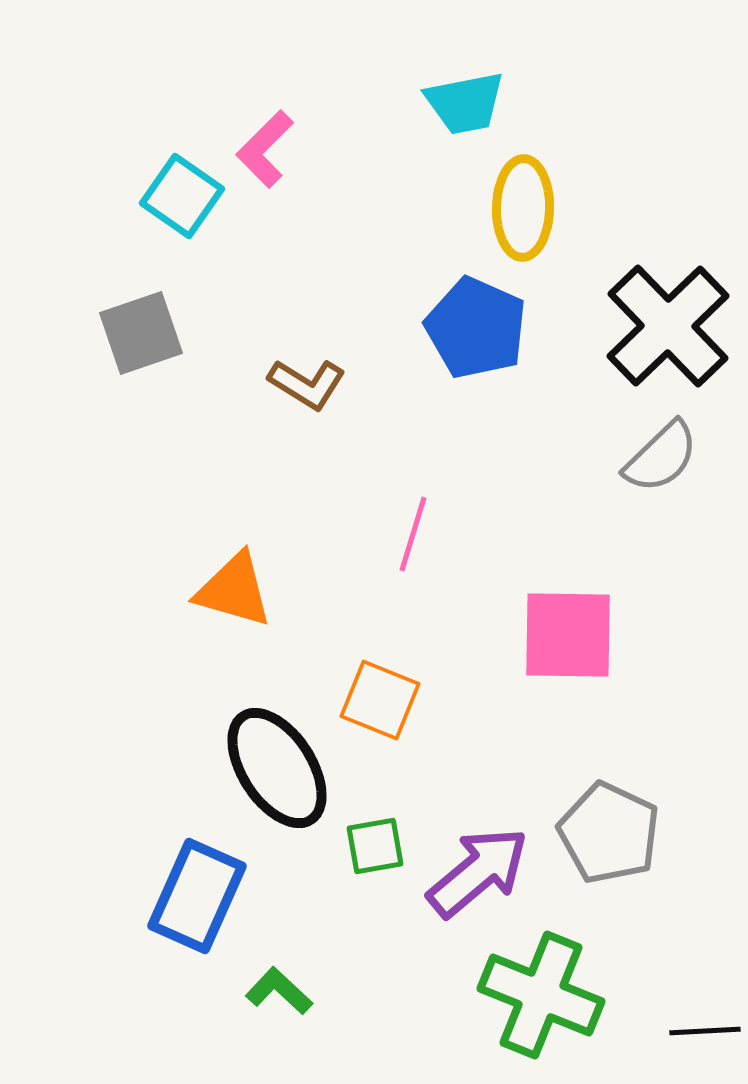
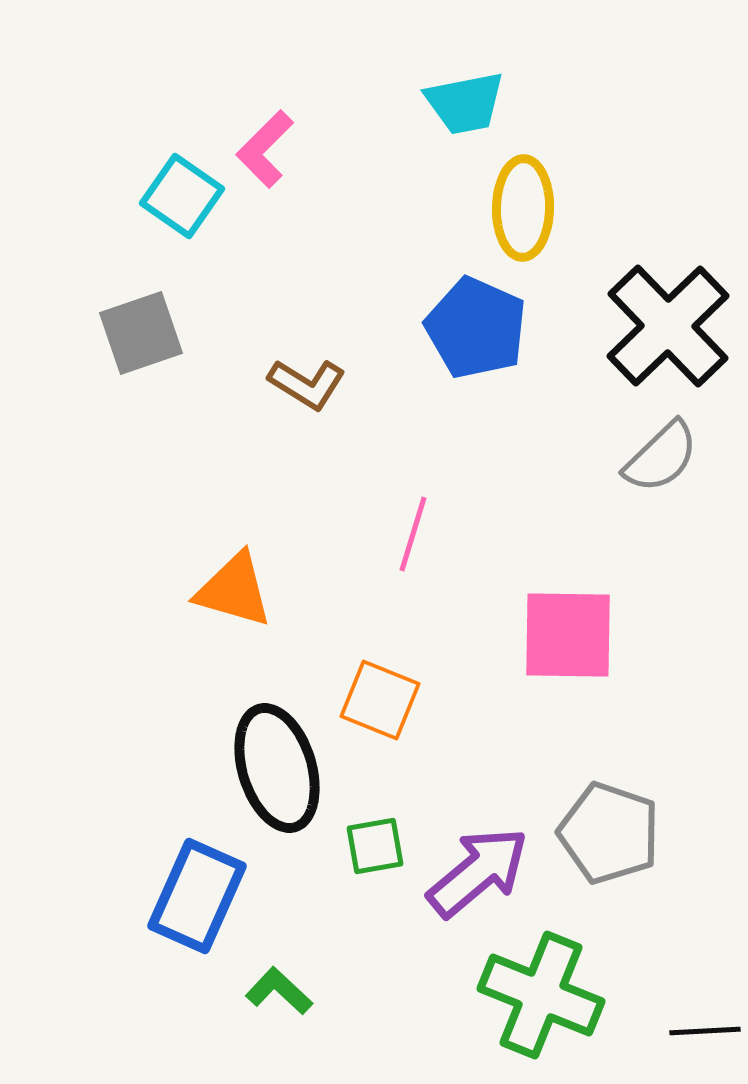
black ellipse: rotated 16 degrees clockwise
gray pentagon: rotated 6 degrees counterclockwise
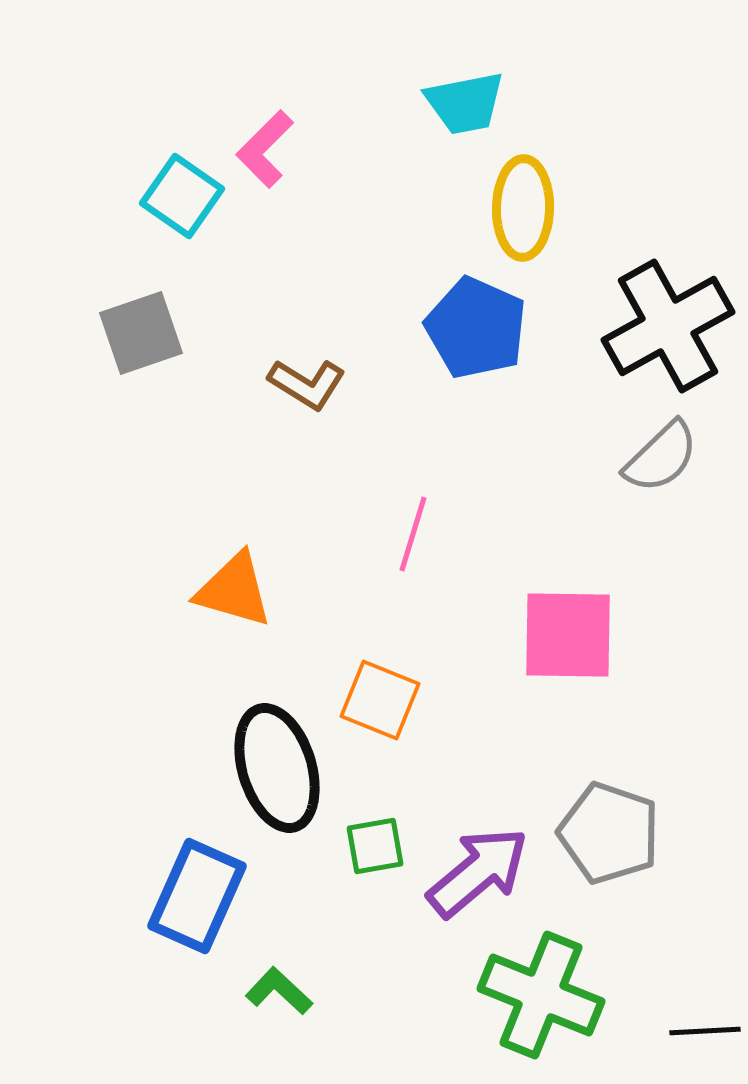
black cross: rotated 15 degrees clockwise
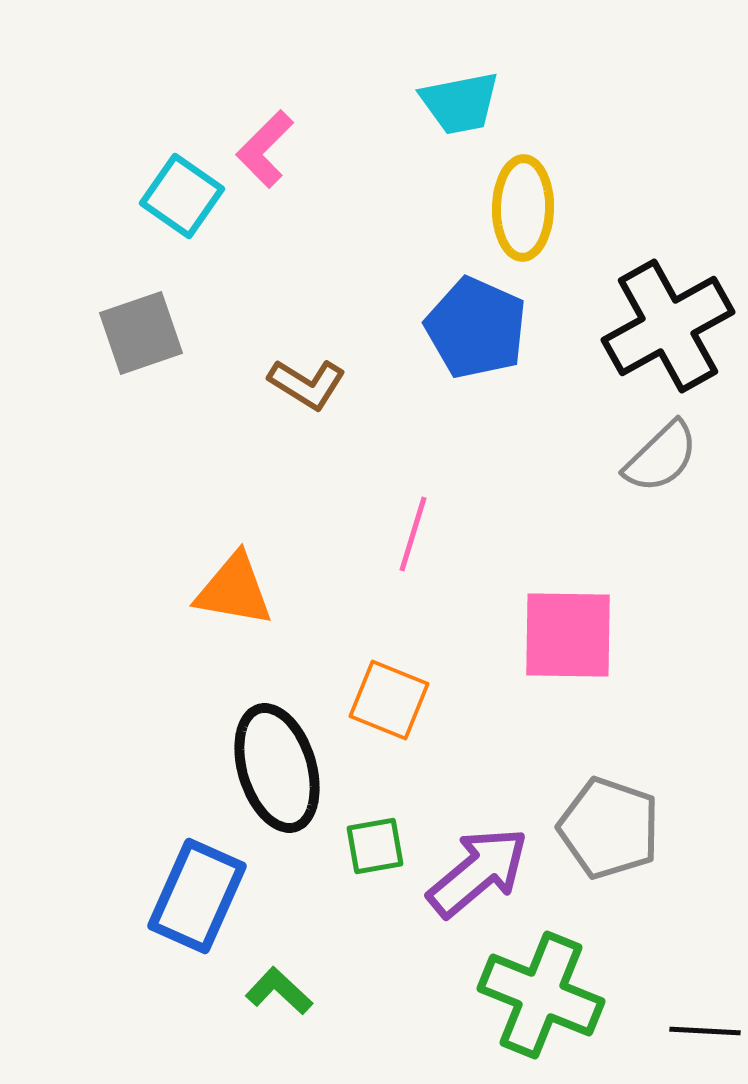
cyan trapezoid: moved 5 px left
orange triangle: rotated 6 degrees counterclockwise
orange square: moved 9 px right
gray pentagon: moved 5 px up
black line: rotated 6 degrees clockwise
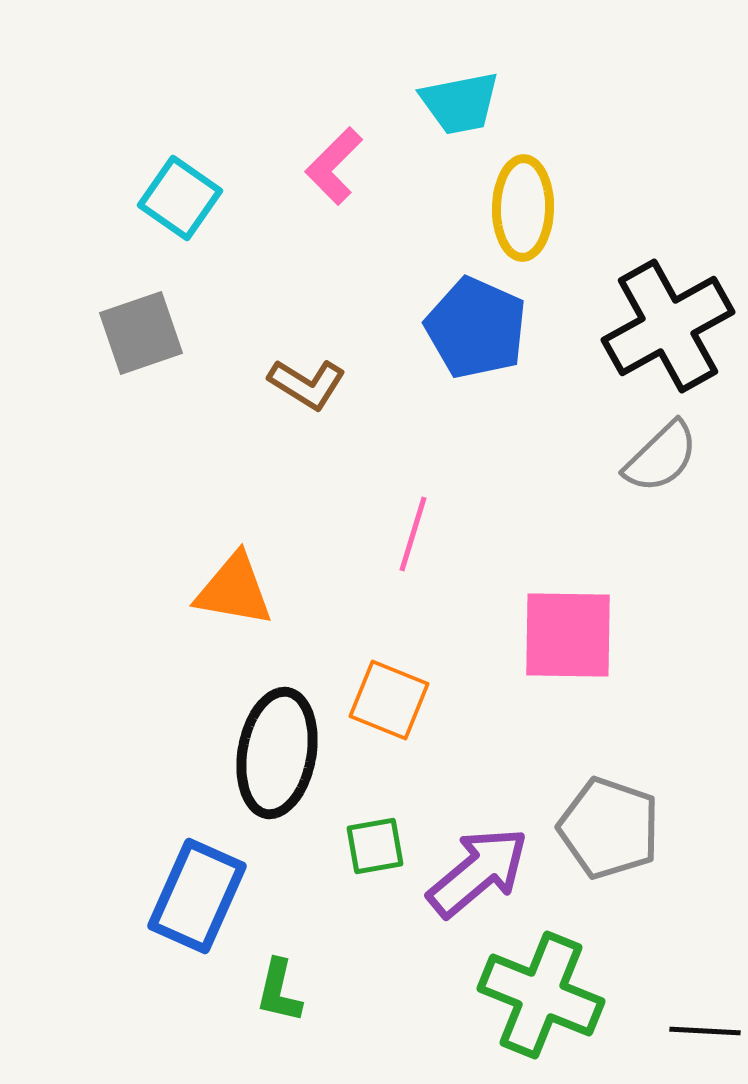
pink L-shape: moved 69 px right, 17 px down
cyan square: moved 2 px left, 2 px down
black ellipse: moved 15 px up; rotated 27 degrees clockwise
green L-shape: rotated 120 degrees counterclockwise
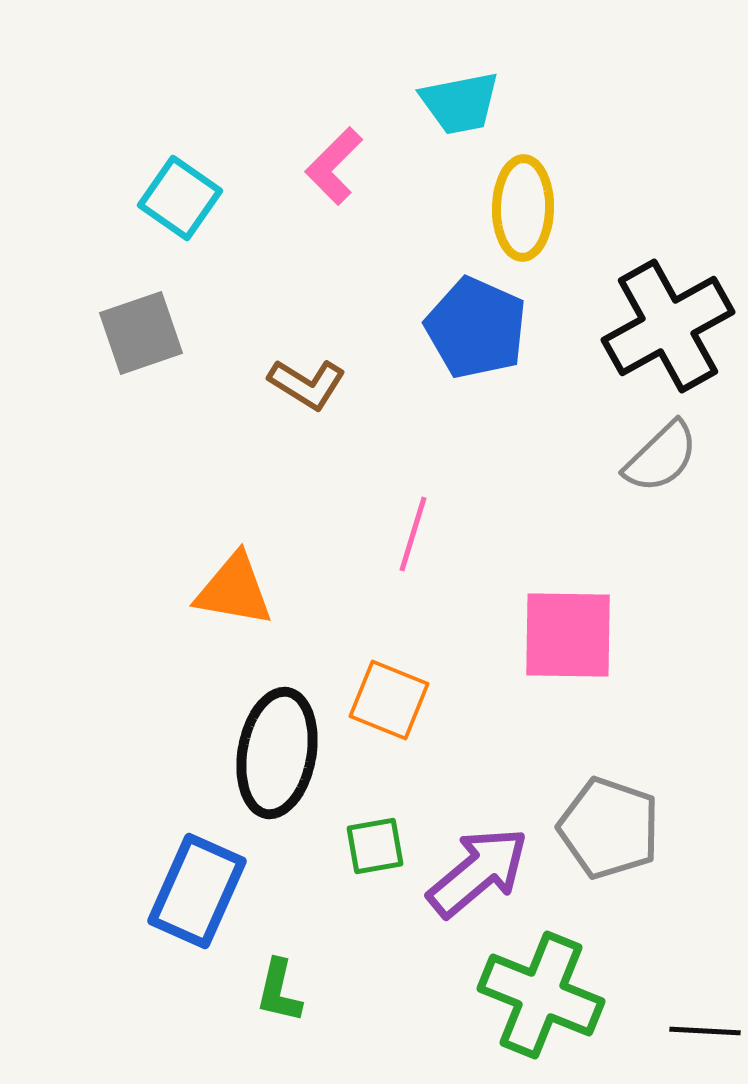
blue rectangle: moved 5 px up
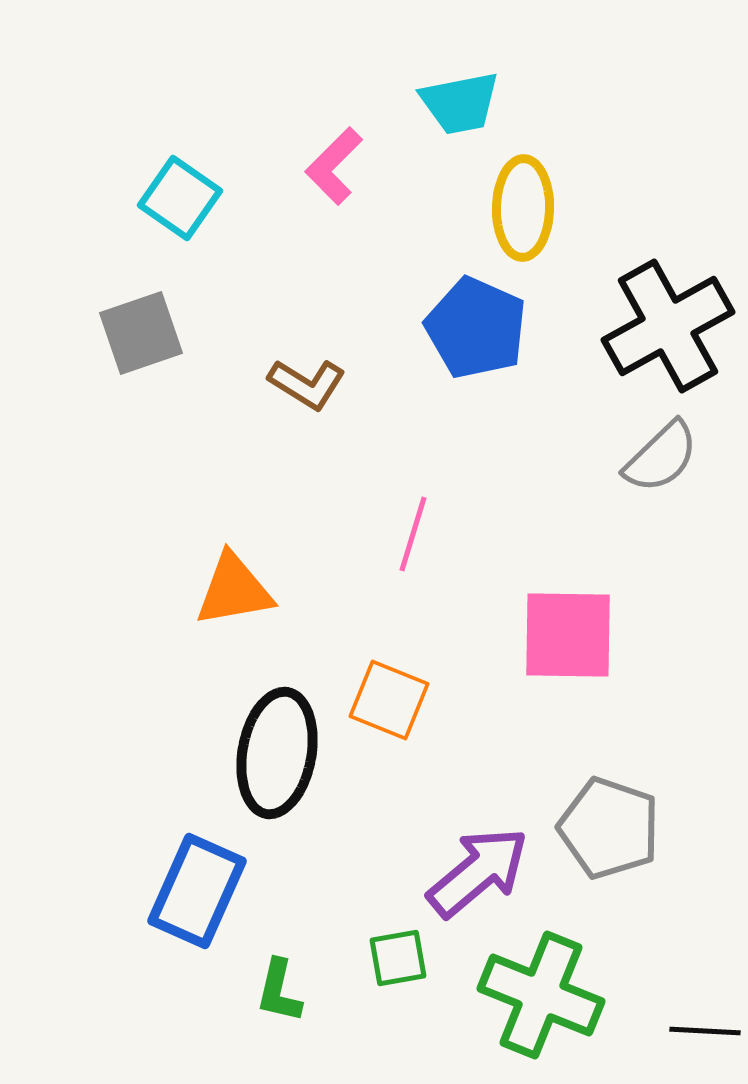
orange triangle: rotated 20 degrees counterclockwise
green square: moved 23 px right, 112 px down
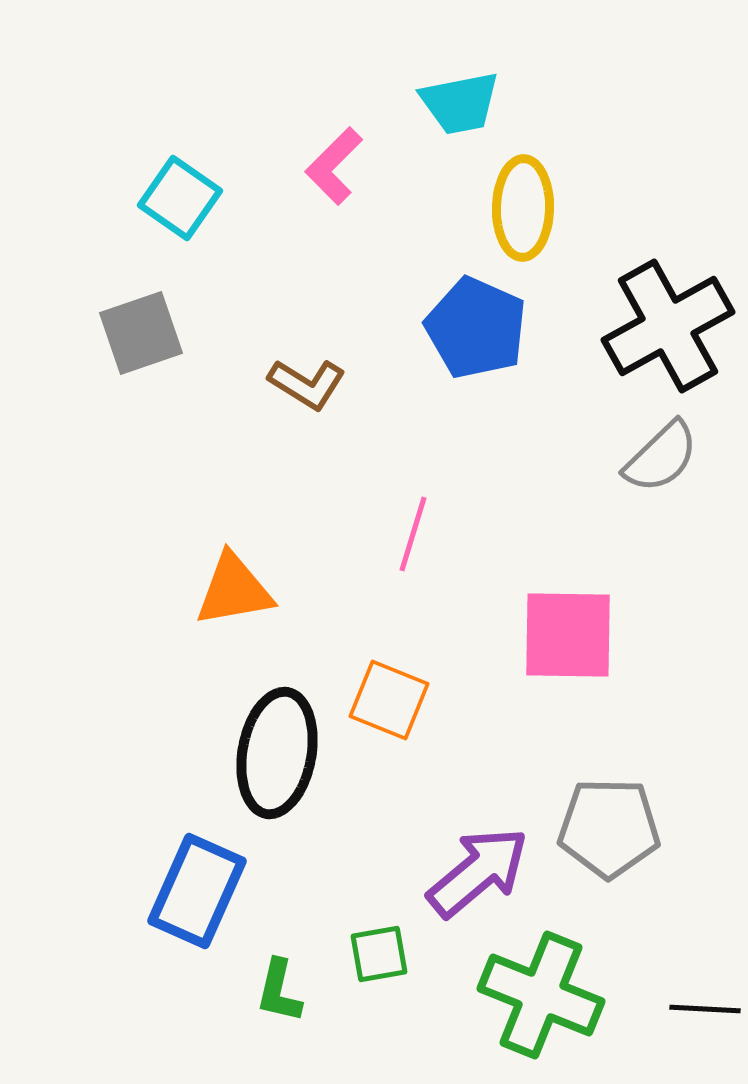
gray pentagon: rotated 18 degrees counterclockwise
green square: moved 19 px left, 4 px up
black line: moved 22 px up
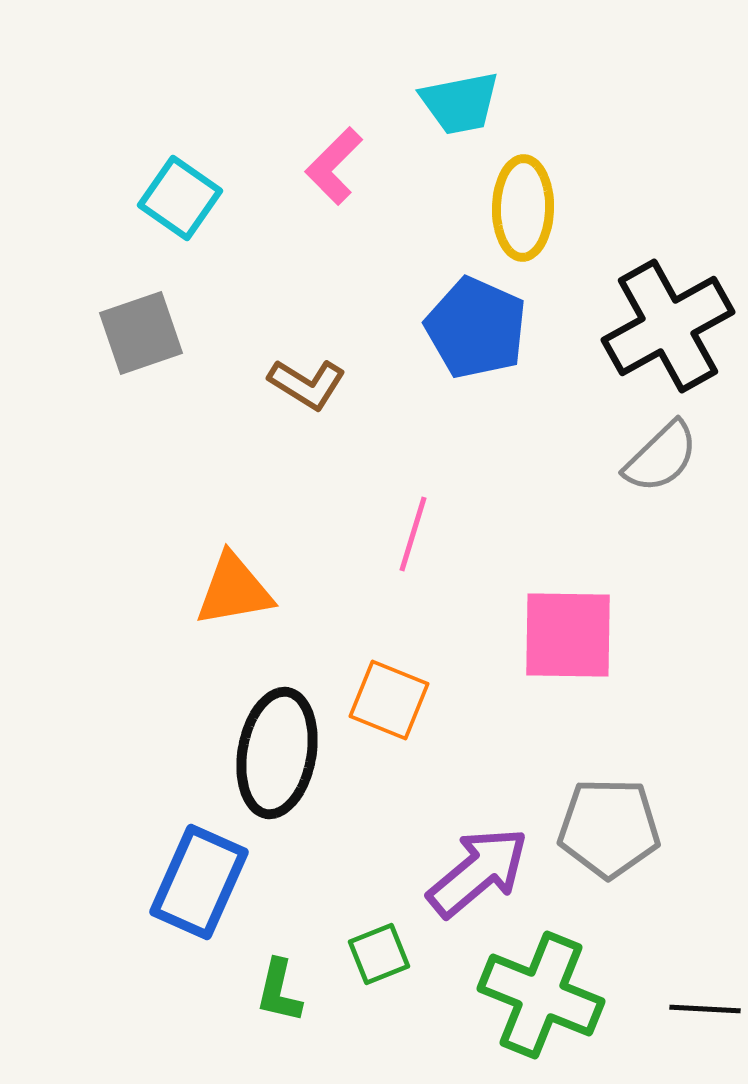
blue rectangle: moved 2 px right, 9 px up
green square: rotated 12 degrees counterclockwise
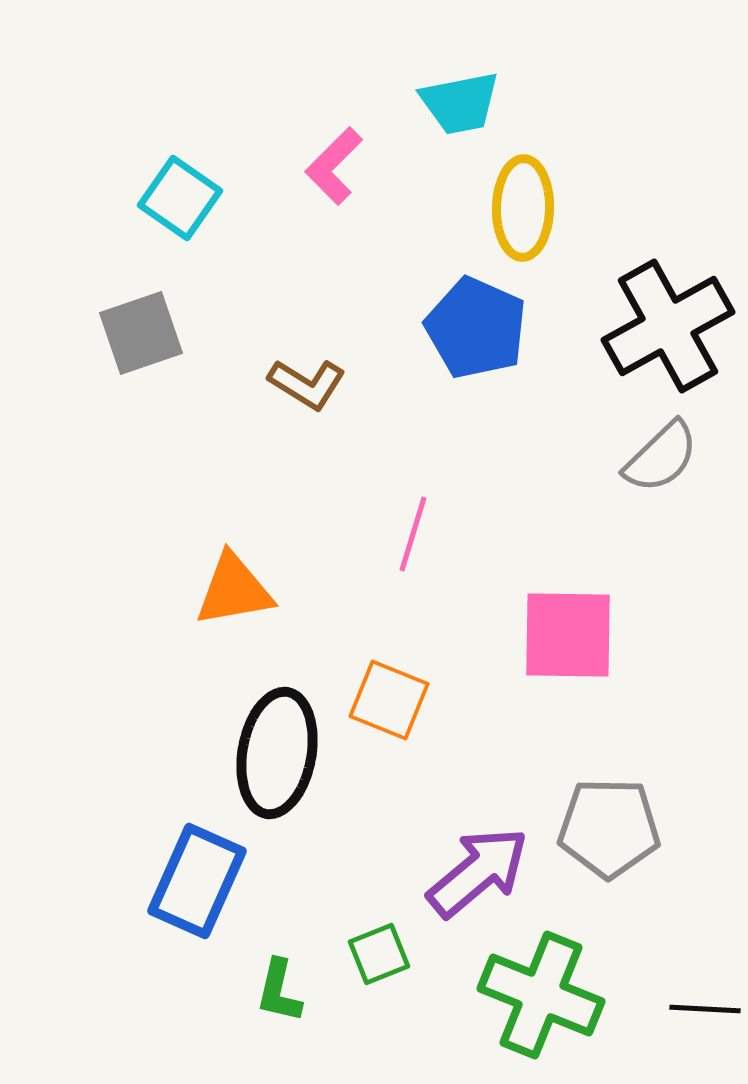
blue rectangle: moved 2 px left, 1 px up
